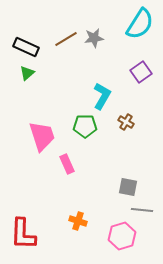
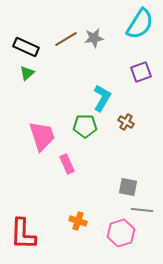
purple square: rotated 15 degrees clockwise
cyan L-shape: moved 2 px down
pink hexagon: moved 1 px left, 3 px up
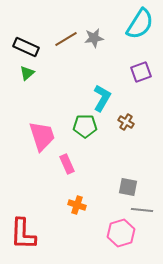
orange cross: moved 1 px left, 16 px up
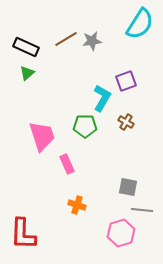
gray star: moved 2 px left, 3 px down
purple square: moved 15 px left, 9 px down
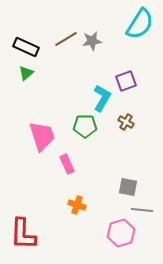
green triangle: moved 1 px left
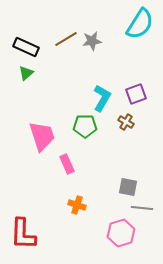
purple square: moved 10 px right, 13 px down
gray line: moved 2 px up
